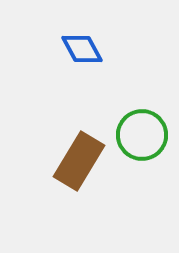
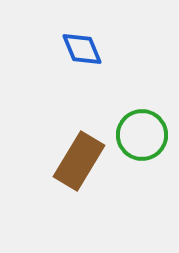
blue diamond: rotated 6 degrees clockwise
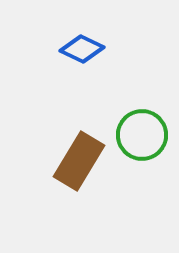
blue diamond: rotated 42 degrees counterclockwise
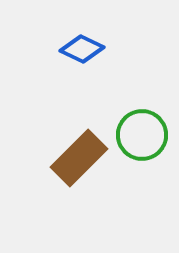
brown rectangle: moved 3 px up; rotated 14 degrees clockwise
